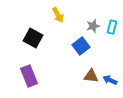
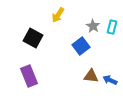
yellow arrow: rotated 63 degrees clockwise
gray star: rotated 24 degrees counterclockwise
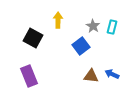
yellow arrow: moved 5 px down; rotated 147 degrees clockwise
blue arrow: moved 2 px right, 6 px up
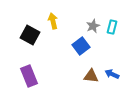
yellow arrow: moved 5 px left, 1 px down; rotated 14 degrees counterclockwise
gray star: rotated 16 degrees clockwise
black square: moved 3 px left, 3 px up
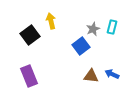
yellow arrow: moved 2 px left
gray star: moved 3 px down
black square: rotated 24 degrees clockwise
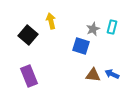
black square: moved 2 px left; rotated 12 degrees counterclockwise
blue square: rotated 36 degrees counterclockwise
brown triangle: moved 2 px right, 1 px up
